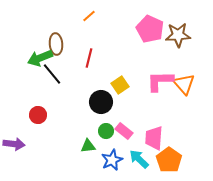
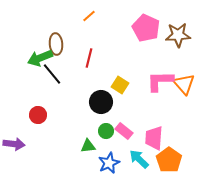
pink pentagon: moved 4 px left, 1 px up
yellow square: rotated 24 degrees counterclockwise
blue star: moved 3 px left, 3 px down
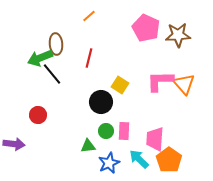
pink rectangle: rotated 54 degrees clockwise
pink trapezoid: moved 1 px right, 1 px down
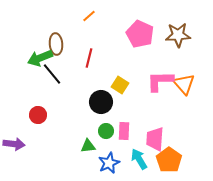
pink pentagon: moved 6 px left, 6 px down
cyan arrow: rotated 15 degrees clockwise
